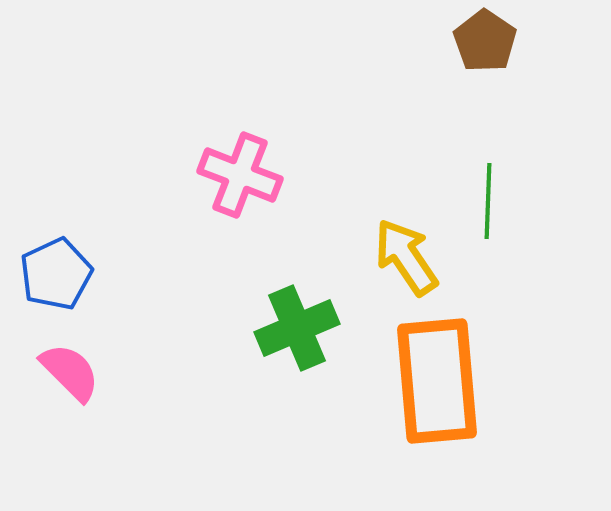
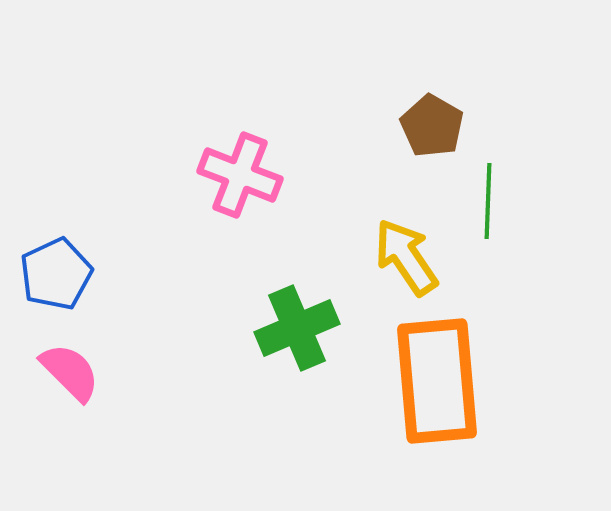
brown pentagon: moved 53 px left, 85 px down; rotated 4 degrees counterclockwise
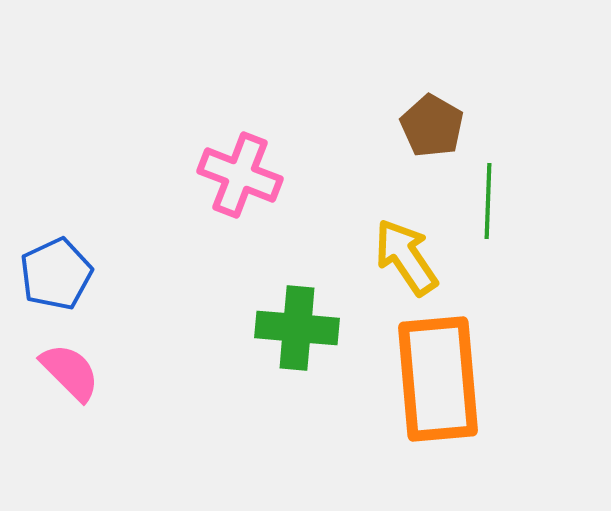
green cross: rotated 28 degrees clockwise
orange rectangle: moved 1 px right, 2 px up
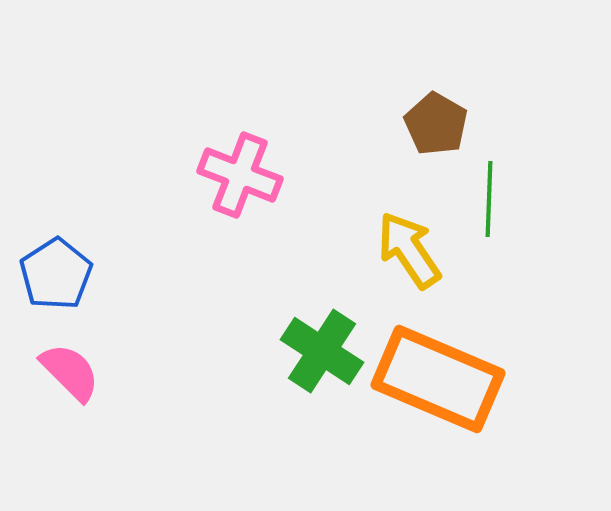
brown pentagon: moved 4 px right, 2 px up
green line: moved 1 px right, 2 px up
yellow arrow: moved 3 px right, 7 px up
blue pentagon: rotated 8 degrees counterclockwise
green cross: moved 25 px right, 23 px down; rotated 28 degrees clockwise
orange rectangle: rotated 62 degrees counterclockwise
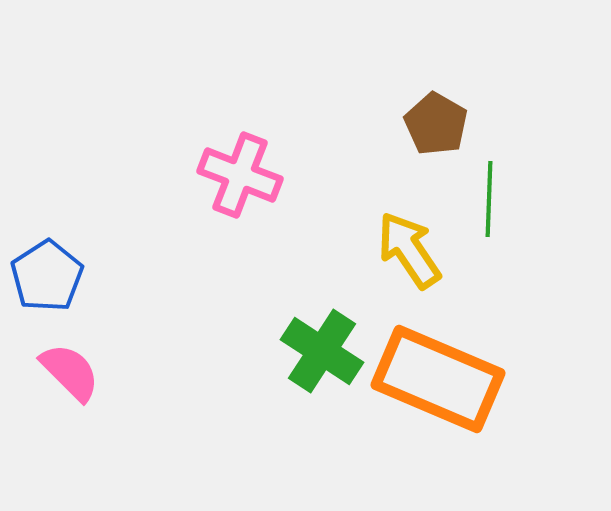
blue pentagon: moved 9 px left, 2 px down
